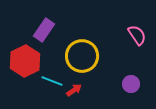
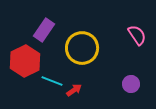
yellow circle: moved 8 px up
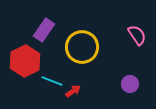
yellow circle: moved 1 px up
purple circle: moved 1 px left
red arrow: moved 1 px left, 1 px down
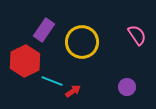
yellow circle: moved 5 px up
purple circle: moved 3 px left, 3 px down
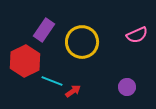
pink semicircle: rotated 100 degrees clockwise
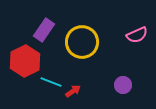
cyan line: moved 1 px left, 1 px down
purple circle: moved 4 px left, 2 px up
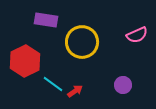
purple rectangle: moved 2 px right, 10 px up; rotated 65 degrees clockwise
cyan line: moved 2 px right, 2 px down; rotated 15 degrees clockwise
red arrow: moved 2 px right
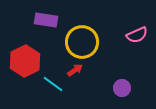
purple circle: moved 1 px left, 3 px down
red arrow: moved 21 px up
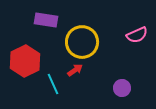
cyan line: rotated 30 degrees clockwise
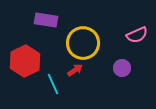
yellow circle: moved 1 px right, 1 px down
purple circle: moved 20 px up
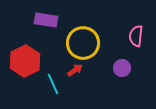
pink semicircle: moved 1 px left, 1 px down; rotated 120 degrees clockwise
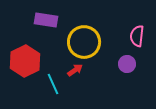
pink semicircle: moved 1 px right
yellow circle: moved 1 px right, 1 px up
purple circle: moved 5 px right, 4 px up
